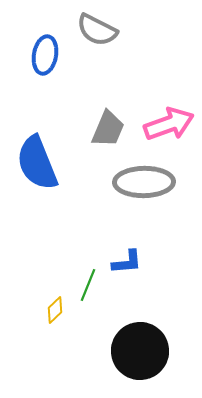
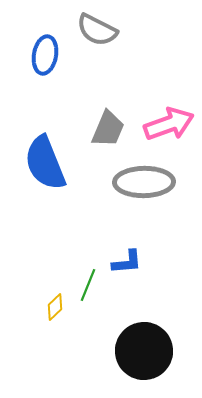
blue semicircle: moved 8 px right
yellow diamond: moved 3 px up
black circle: moved 4 px right
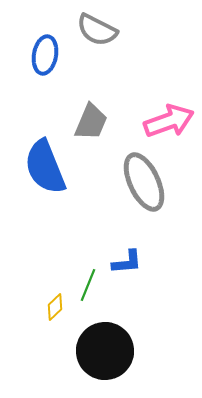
pink arrow: moved 3 px up
gray trapezoid: moved 17 px left, 7 px up
blue semicircle: moved 4 px down
gray ellipse: rotated 66 degrees clockwise
black circle: moved 39 px left
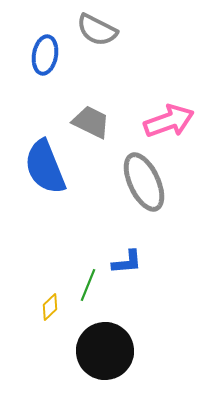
gray trapezoid: rotated 87 degrees counterclockwise
yellow diamond: moved 5 px left
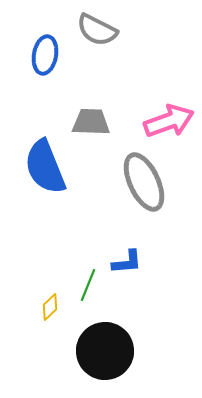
gray trapezoid: rotated 24 degrees counterclockwise
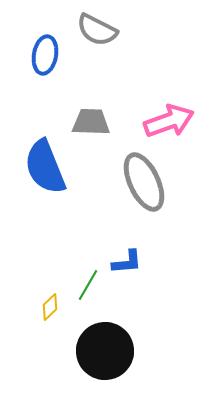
green line: rotated 8 degrees clockwise
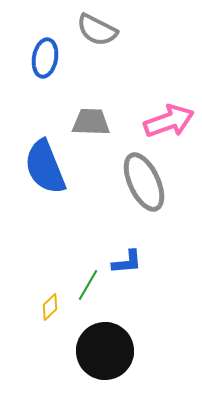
blue ellipse: moved 3 px down
